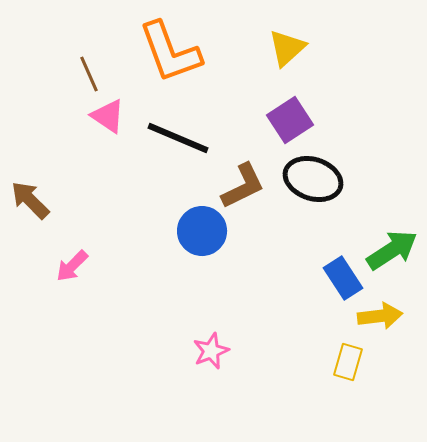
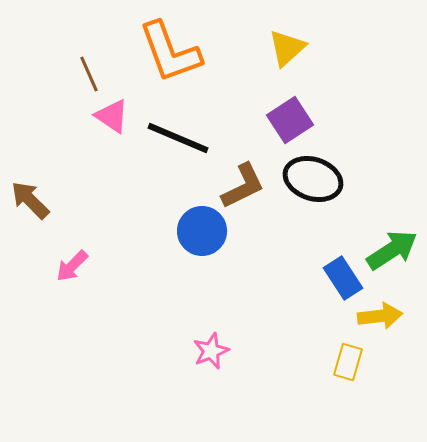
pink triangle: moved 4 px right
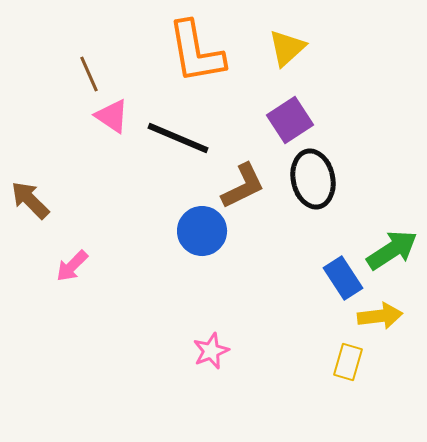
orange L-shape: moved 26 px right; rotated 10 degrees clockwise
black ellipse: rotated 60 degrees clockwise
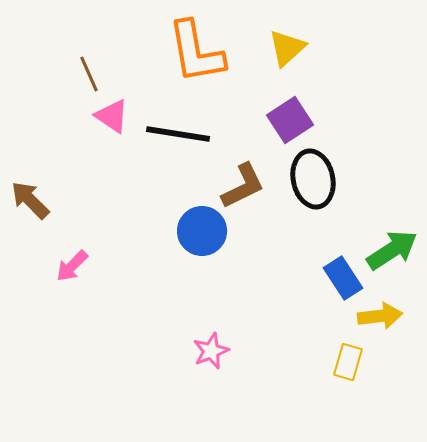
black line: moved 4 px up; rotated 14 degrees counterclockwise
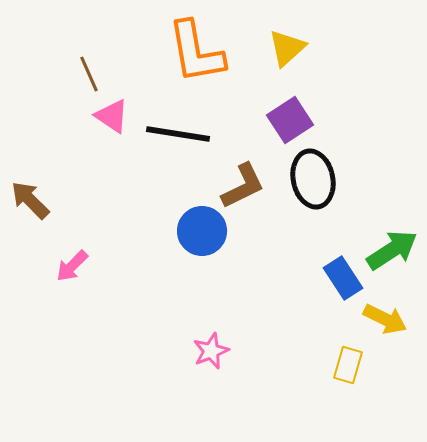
yellow arrow: moved 5 px right, 3 px down; rotated 33 degrees clockwise
yellow rectangle: moved 3 px down
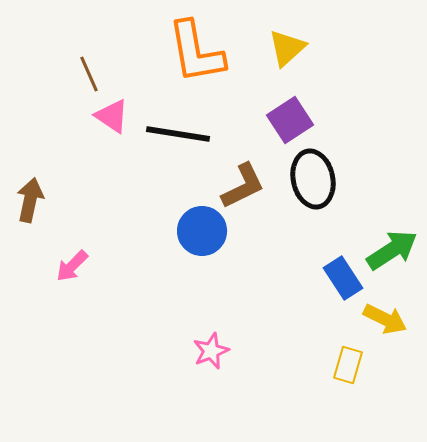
brown arrow: rotated 57 degrees clockwise
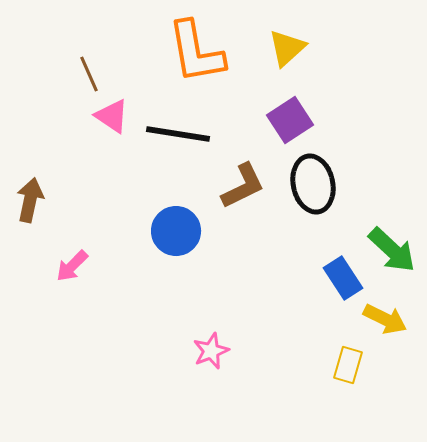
black ellipse: moved 5 px down
blue circle: moved 26 px left
green arrow: rotated 76 degrees clockwise
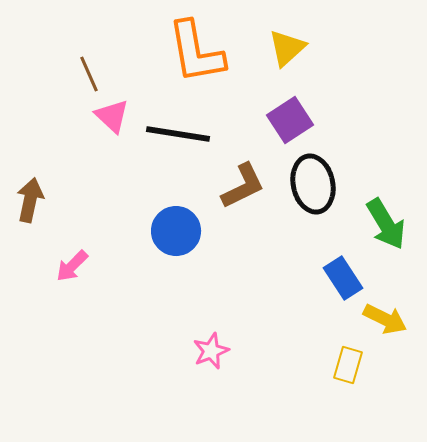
pink triangle: rotated 9 degrees clockwise
green arrow: moved 6 px left, 26 px up; rotated 16 degrees clockwise
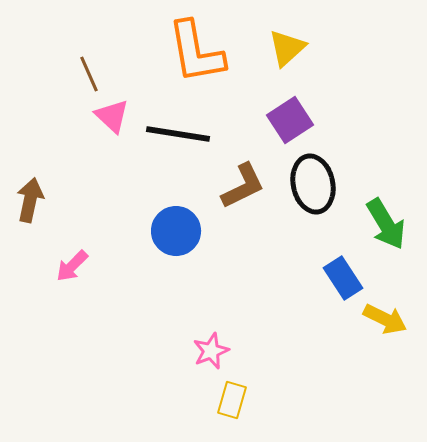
yellow rectangle: moved 116 px left, 35 px down
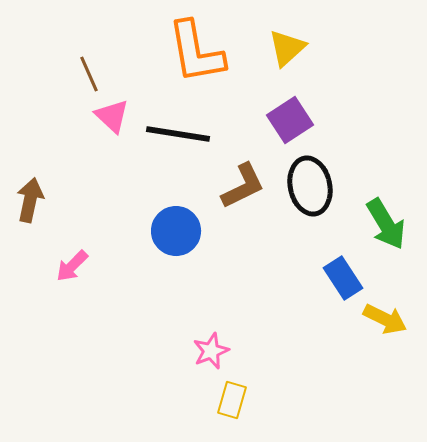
black ellipse: moved 3 px left, 2 px down
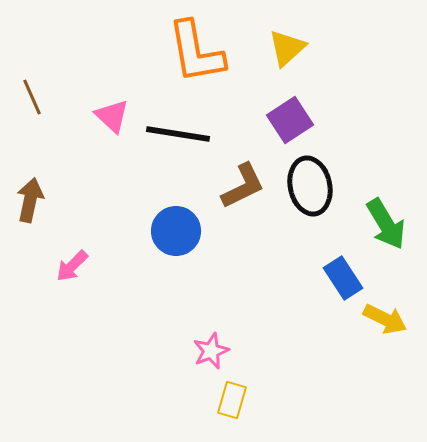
brown line: moved 57 px left, 23 px down
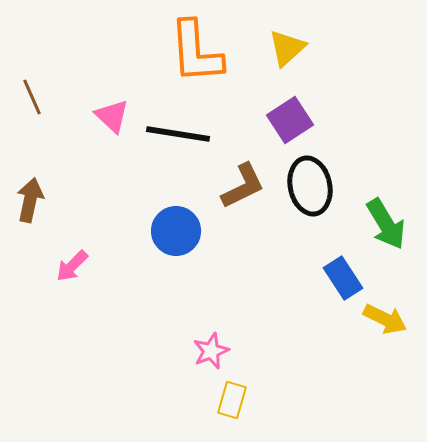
orange L-shape: rotated 6 degrees clockwise
